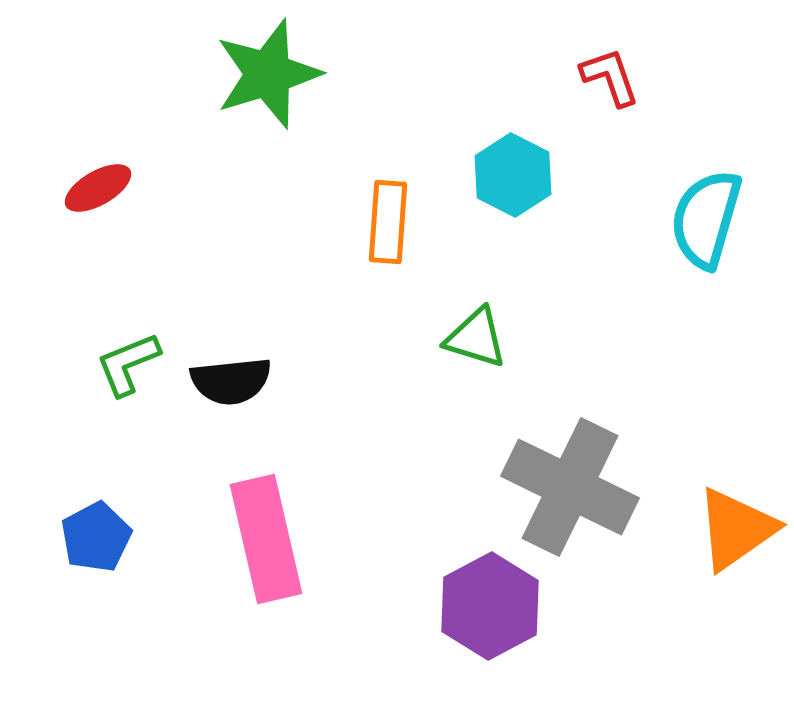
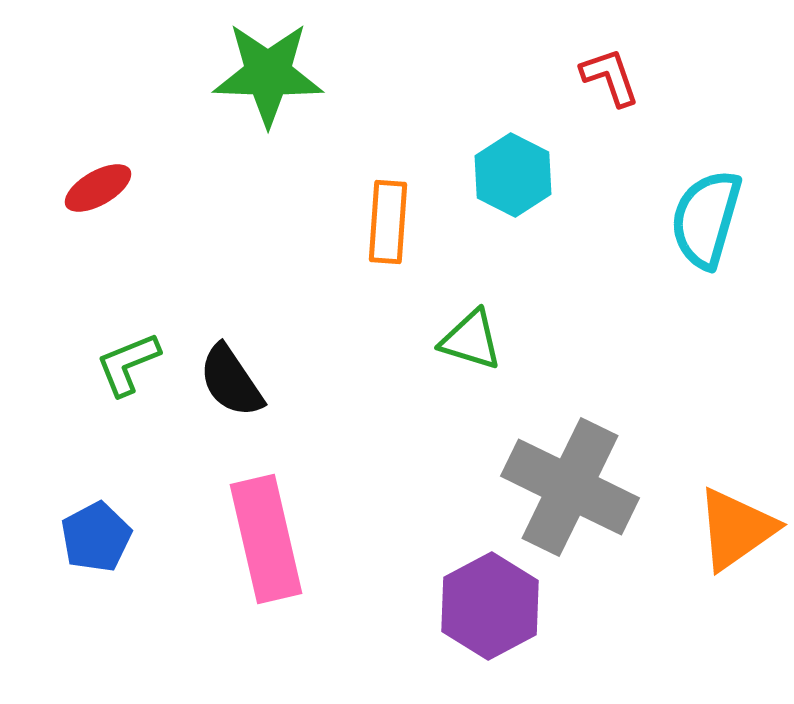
green star: rotated 19 degrees clockwise
green triangle: moved 5 px left, 2 px down
black semicircle: rotated 62 degrees clockwise
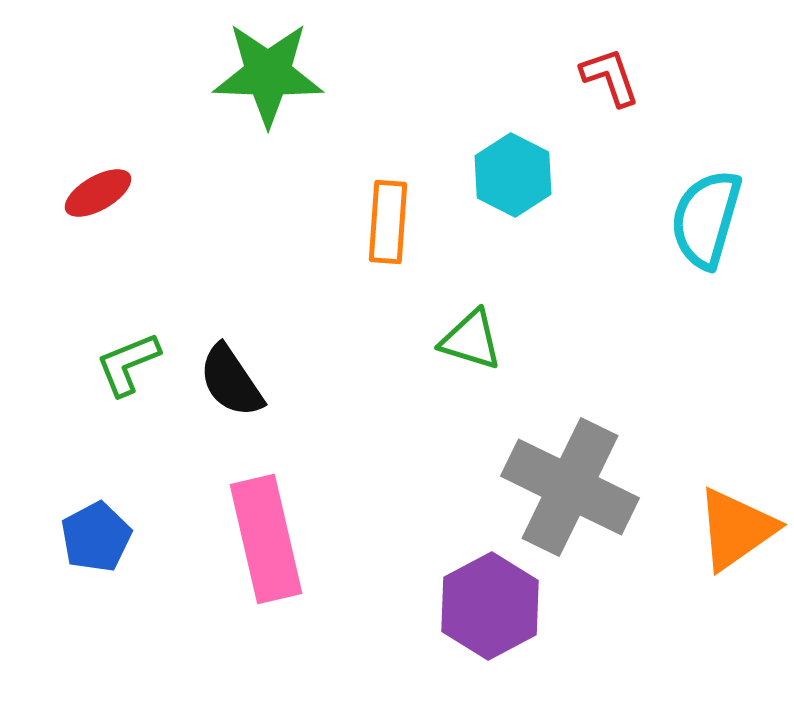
red ellipse: moved 5 px down
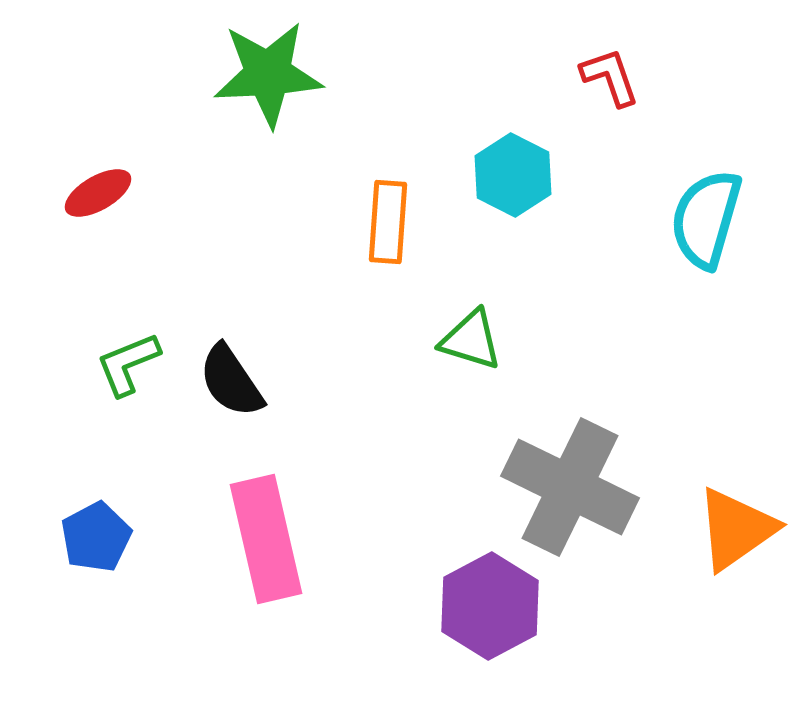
green star: rotated 5 degrees counterclockwise
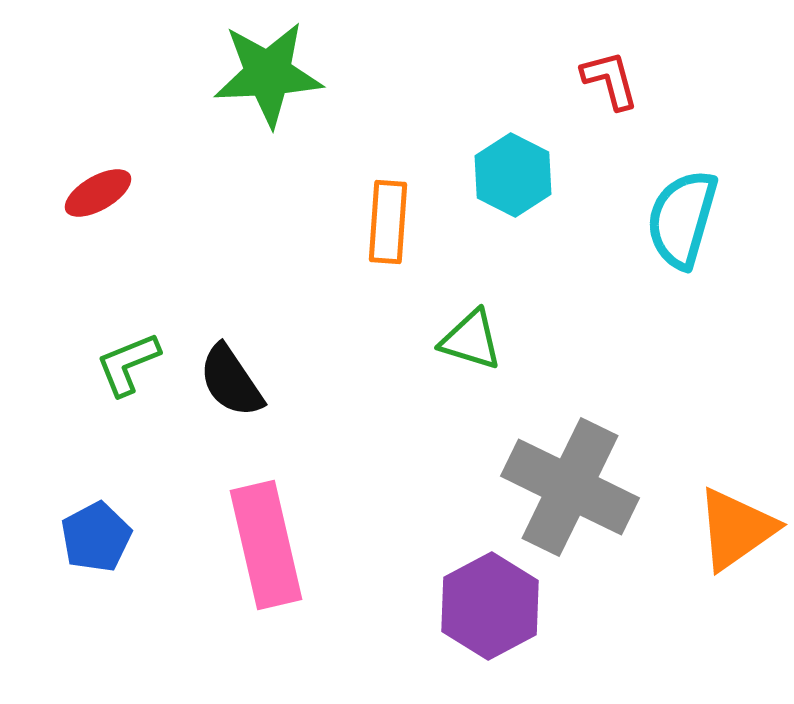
red L-shape: moved 3 px down; rotated 4 degrees clockwise
cyan semicircle: moved 24 px left
pink rectangle: moved 6 px down
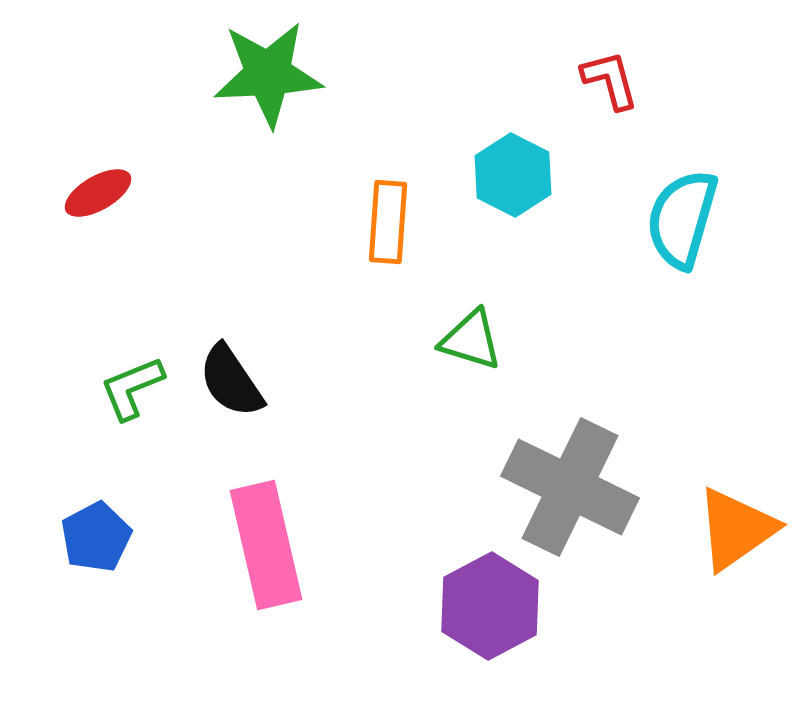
green L-shape: moved 4 px right, 24 px down
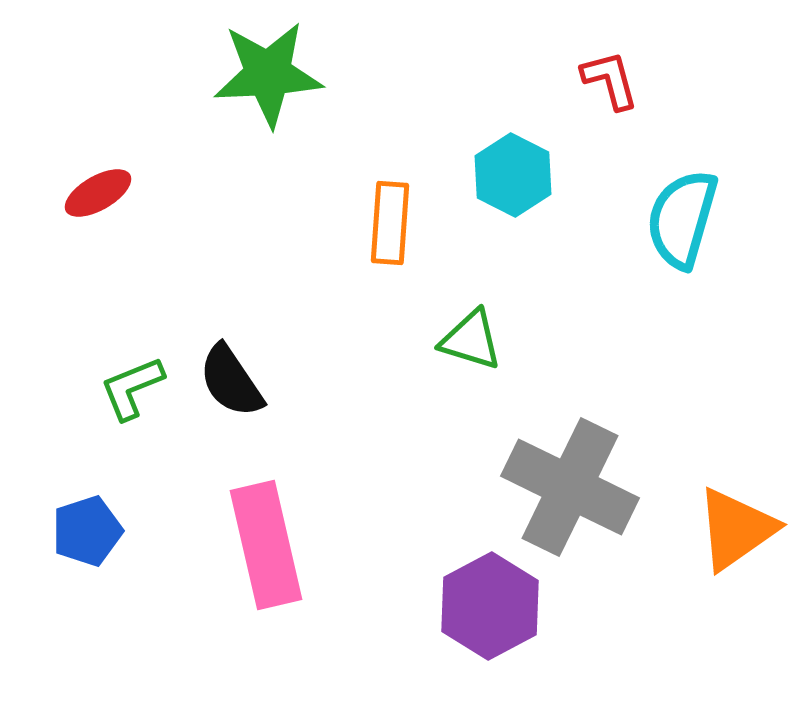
orange rectangle: moved 2 px right, 1 px down
blue pentagon: moved 9 px left, 6 px up; rotated 10 degrees clockwise
